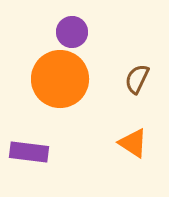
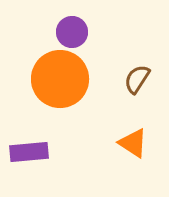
brown semicircle: rotated 8 degrees clockwise
purple rectangle: rotated 12 degrees counterclockwise
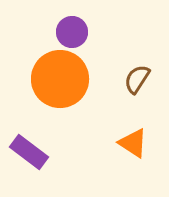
purple rectangle: rotated 42 degrees clockwise
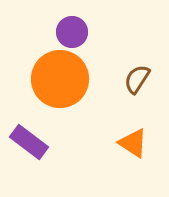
purple rectangle: moved 10 px up
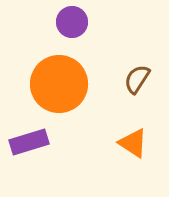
purple circle: moved 10 px up
orange circle: moved 1 px left, 5 px down
purple rectangle: rotated 54 degrees counterclockwise
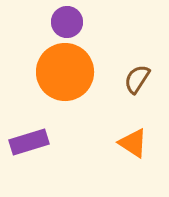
purple circle: moved 5 px left
orange circle: moved 6 px right, 12 px up
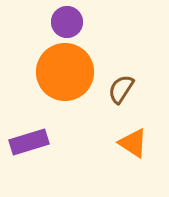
brown semicircle: moved 16 px left, 10 px down
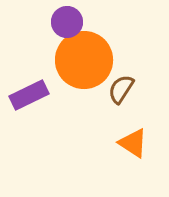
orange circle: moved 19 px right, 12 px up
purple rectangle: moved 47 px up; rotated 9 degrees counterclockwise
